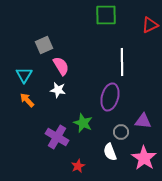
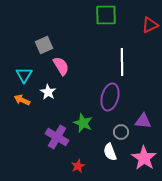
white star: moved 10 px left, 2 px down; rotated 21 degrees clockwise
orange arrow: moved 5 px left; rotated 21 degrees counterclockwise
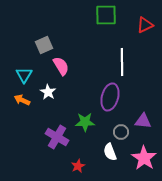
red triangle: moved 5 px left
green star: moved 2 px right, 1 px up; rotated 24 degrees counterclockwise
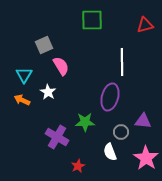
green square: moved 14 px left, 5 px down
red triangle: rotated 12 degrees clockwise
pink star: moved 2 px right
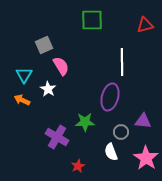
white star: moved 3 px up
white semicircle: moved 1 px right
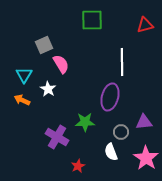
pink semicircle: moved 2 px up
purple triangle: moved 1 px right, 1 px down; rotated 12 degrees counterclockwise
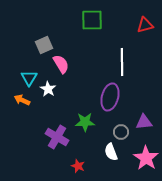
cyan triangle: moved 5 px right, 3 px down
red star: rotated 24 degrees counterclockwise
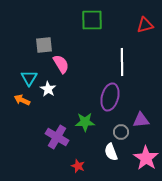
gray square: rotated 18 degrees clockwise
purple triangle: moved 3 px left, 2 px up
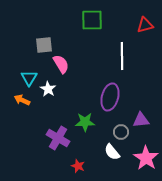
white line: moved 6 px up
purple cross: moved 1 px right, 1 px down
white semicircle: moved 1 px right; rotated 18 degrees counterclockwise
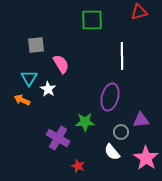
red triangle: moved 6 px left, 13 px up
gray square: moved 8 px left
